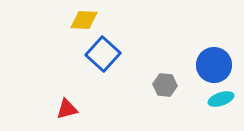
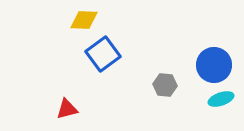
blue square: rotated 12 degrees clockwise
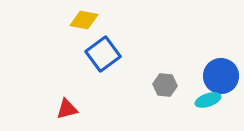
yellow diamond: rotated 8 degrees clockwise
blue circle: moved 7 px right, 11 px down
cyan ellipse: moved 13 px left, 1 px down
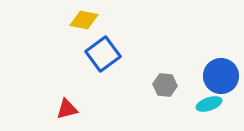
cyan ellipse: moved 1 px right, 4 px down
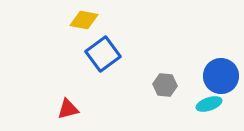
red triangle: moved 1 px right
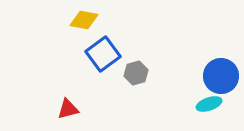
gray hexagon: moved 29 px left, 12 px up; rotated 20 degrees counterclockwise
